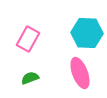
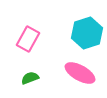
cyan hexagon: rotated 20 degrees counterclockwise
pink ellipse: rotated 40 degrees counterclockwise
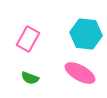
cyan hexagon: moved 1 px left, 1 px down; rotated 24 degrees clockwise
green semicircle: rotated 138 degrees counterclockwise
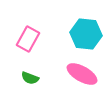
pink ellipse: moved 2 px right, 1 px down
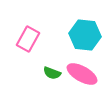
cyan hexagon: moved 1 px left, 1 px down
green semicircle: moved 22 px right, 5 px up
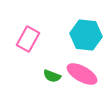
cyan hexagon: moved 1 px right
green semicircle: moved 3 px down
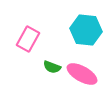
cyan hexagon: moved 5 px up
green semicircle: moved 9 px up
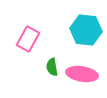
green semicircle: rotated 60 degrees clockwise
pink ellipse: rotated 20 degrees counterclockwise
